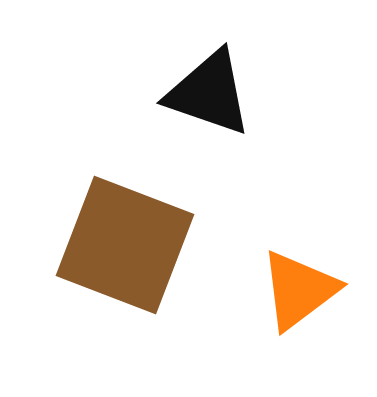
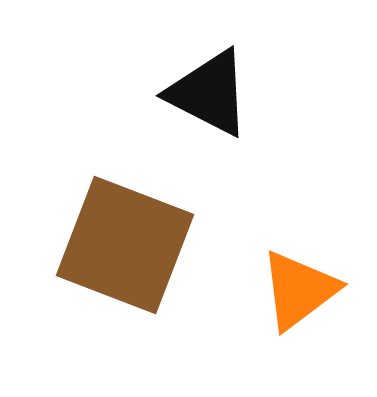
black triangle: rotated 8 degrees clockwise
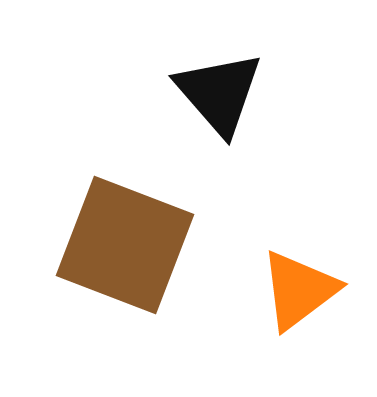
black triangle: moved 10 px right; rotated 22 degrees clockwise
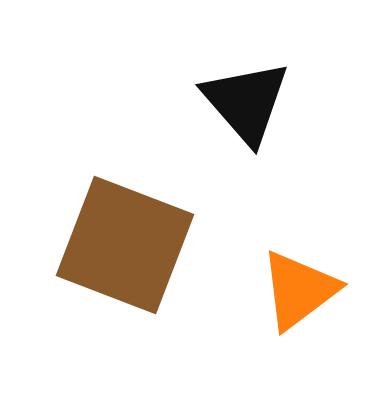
black triangle: moved 27 px right, 9 px down
